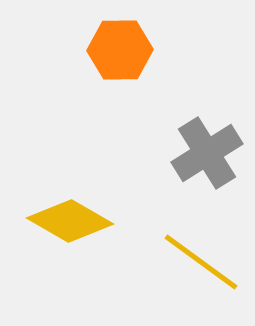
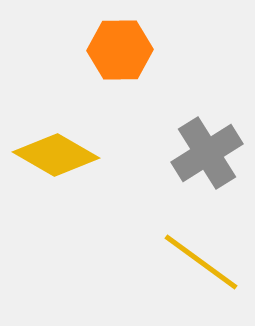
yellow diamond: moved 14 px left, 66 px up
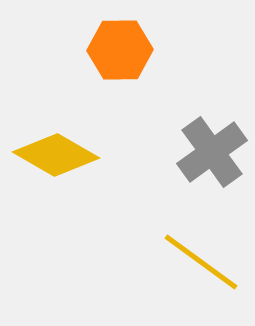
gray cross: moved 5 px right, 1 px up; rotated 4 degrees counterclockwise
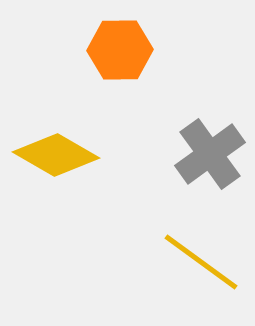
gray cross: moved 2 px left, 2 px down
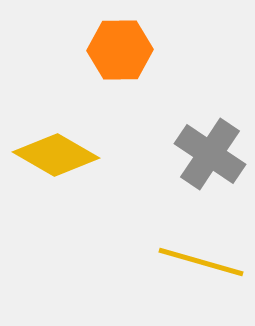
gray cross: rotated 20 degrees counterclockwise
yellow line: rotated 20 degrees counterclockwise
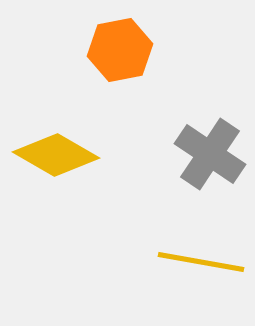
orange hexagon: rotated 10 degrees counterclockwise
yellow line: rotated 6 degrees counterclockwise
